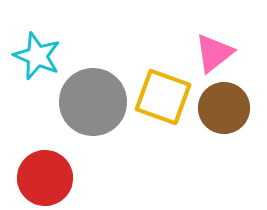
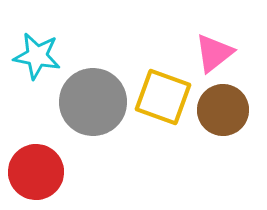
cyan star: rotated 12 degrees counterclockwise
brown circle: moved 1 px left, 2 px down
red circle: moved 9 px left, 6 px up
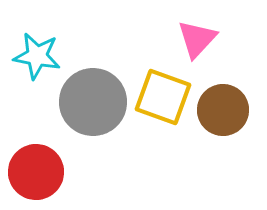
pink triangle: moved 17 px left, 14 px up; rotated 9 degrees counterclockwise
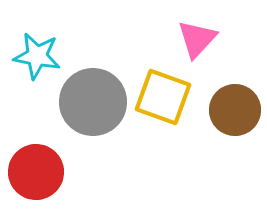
brown circle: moved 12 px right
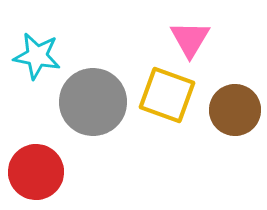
pink triangle: moved 7 px left; rotated 12 degrees counterclockwise
yellow square: moved 4 px right, 2 px up
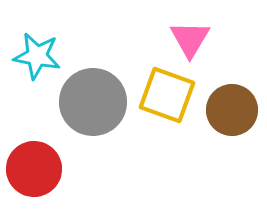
brown circle: moved 3 px left
red circle: moved 2 px left, 3 px up
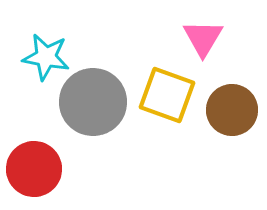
pink triangle: moved 13 px right, 1 px up
cyan star: moved 9 px right, 1 px down
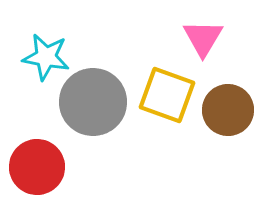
brown circle: moved 4 px left
red circle: moved 3 px right, 2 px up
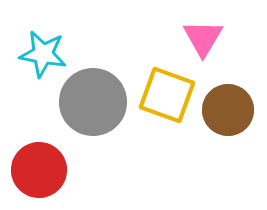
cyan star: moved 3 px left, 3 px up
red circle: moved 2 px right, 3 px down
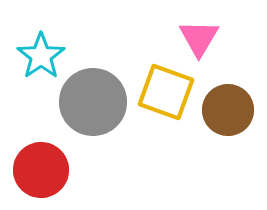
pink triangle: moved 4 px left
cyan star: moved 2 px left, 2 px down; rotated 27 degrees clockwise
yellow square: moved 1 px left, 3 px up
red circle: moved 2 px right
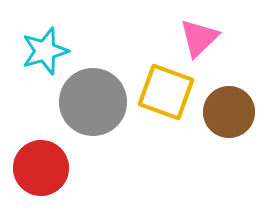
pink triangle: rotated 15 degrees clockwise
cyan star: moved 4 px right, 5 px up; rotated 18 degrees clockwise
brown circle: moved 1 px right, 2 px down
red circle: moved 2 px up
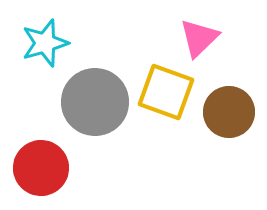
cyan star: moved 8 px up
gray circle: moved 2 px right
